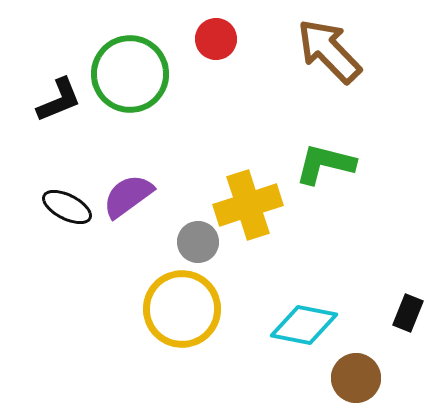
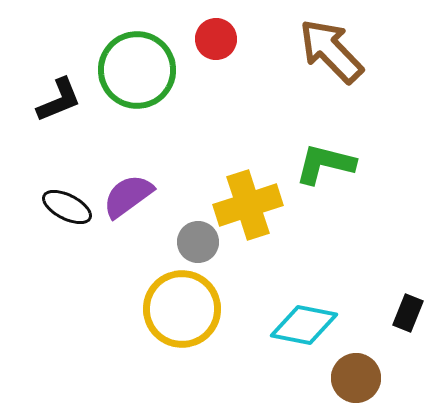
brown arrow: moved 2 px right
green circle: moved 7 px right, 4 px up
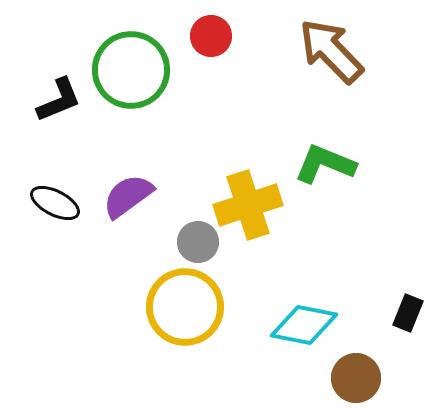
red circle: moved 5 px left, 3 px up
green circle: moved 6 px left
green L-shape: rotated 8 degrees clockwise
black ellipse: moved 12 px left, 4 px up
yellow circle: moved 3 px right, 2 px up
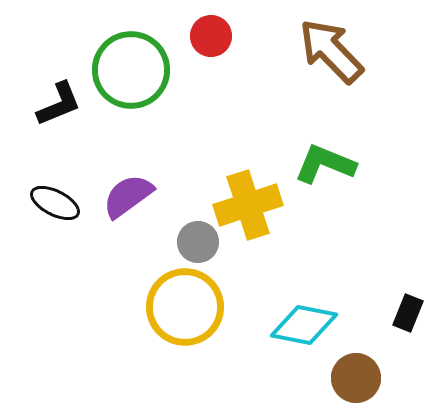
black L-shape: moved 4 px down
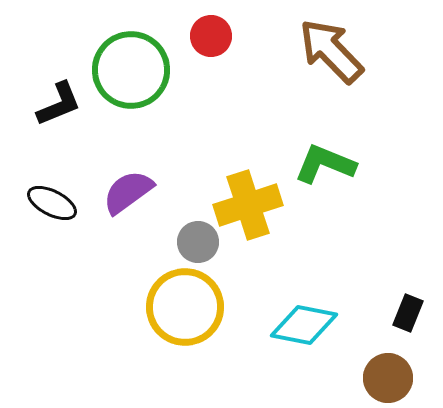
purple semicircle: moved 4 px up
black ellipse: moved 3 px left
brown circle: moved 32 px right
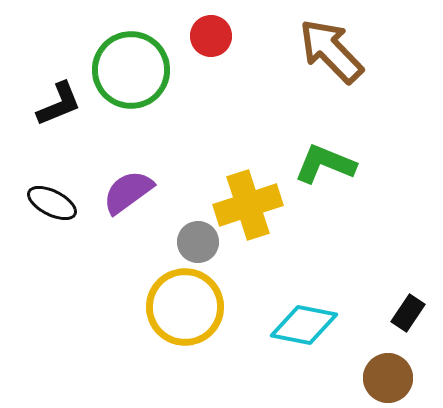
black rectangle: rotated 12 degrees clockwise
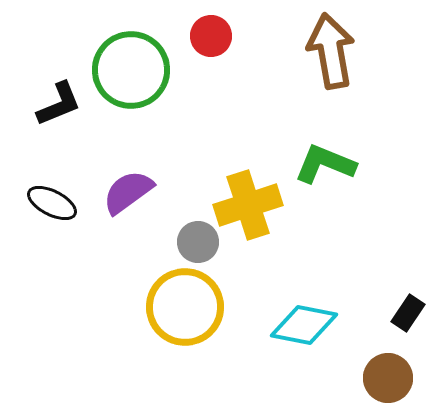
brown arrow: rotated 34 degrees clockwise
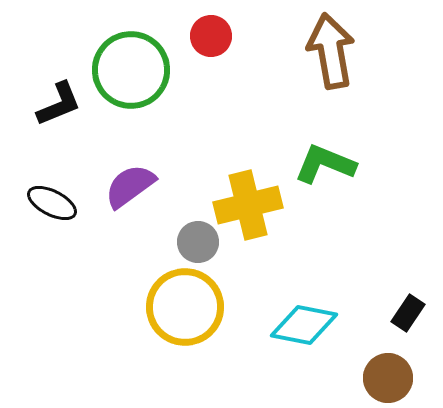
purple semicircle: moved 2 px right, 6 px up
yellow cross: rotated 4 degrees clockwise
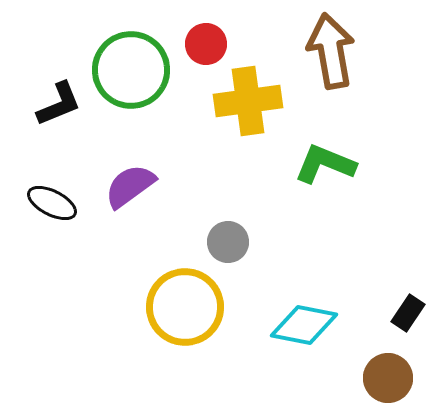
red circle: moved 5 px left, 8 px down
yellow cross: moved 104 px up; rotated 6 degrees clockwise
gray circle: moved 30 px right
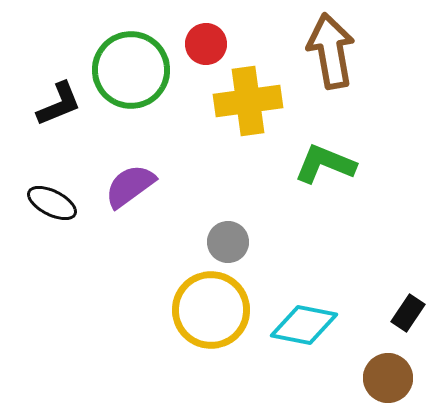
yellow circle: moved 26 px right, 3 px down
